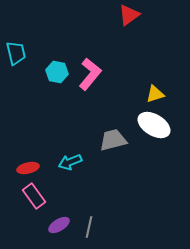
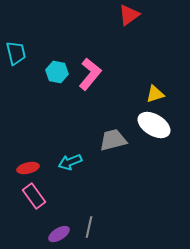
purple ellipse: moved 9 px down
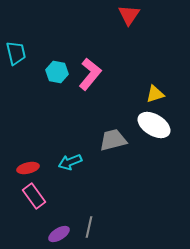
red triangle: rotated 20 degrees counterclockwise
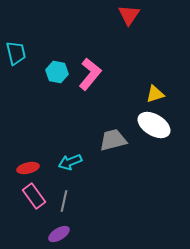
gray line: moved 25 px left, 26 px up
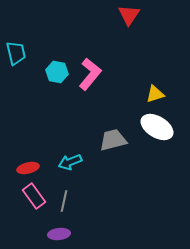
white ellipse: moved 3 px right, 2 px down
purple ellipse: rotated 25 degrees clockwise
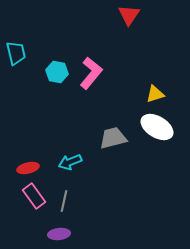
pink L-shape: moved 1 px right, 1 px up
gray trapezoid: moved 2 px up
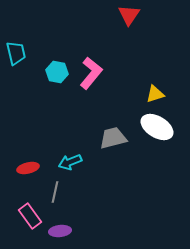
pink rectangle: moved 4 px left, 20 px down
gray line: moved 9 px left, 9 px up
purple ellipse: moved 1 px right, 3 px up
